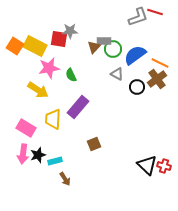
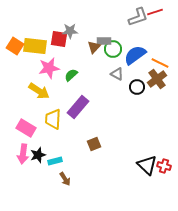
red line: rotated 35 degrees counterclockwise
yellow rectangle: rotated 20 degrees counterclockwise
green semicircle: rotated 72 degrees clockwise
yellow arrow: moved 1 px right, 1 px down
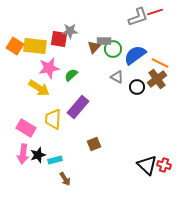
gray triangle: moved 3 px down
yellow arrow: moved 3 px up
cyan rectangle: moved 1 px up
red cross: moved 1 px up
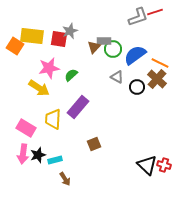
gray star: rotated 21 degrees counterclockwise
yellow rectangle: moved 3 px left, 10 px up
brown cross: rotated 12 degrees counterclockwise
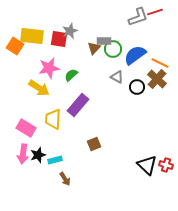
brown triangle: moved 1 px down
purple rectangle: moved 2 px up
red cross: moved 2 px right
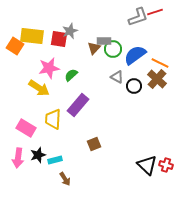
black circle: moved 3 px left, 1 px up
pink arrow: moved 5 px left, 4 px down
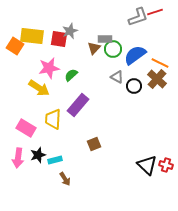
gray rectangle: moved 1 px right, 2 px up
